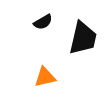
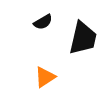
orange triangle: rotated 20 degrees counterclockwise
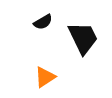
black trapezoid: rotated 39 degrees counterclockwise
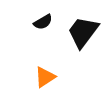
black trapezoid: moved 6 px up; rotated 117 degrees counterclockwise
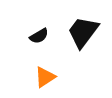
black semicircle: moved 4 px left, 14 px down
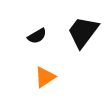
black semicircle: moved 2 px left
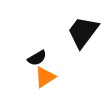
black semicircle: moved 22 px down
